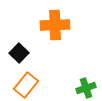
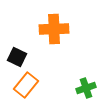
orange cross: moved 1 px left, 4 px down
black square: moved 2 px left, 4 px down; rotated 18 degrees counterclockwise
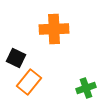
black square: moved 1 px left, 1 px down
orange rectangle: moved 3 px right, 3 px up
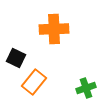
orange rectangle: moved 5 px right
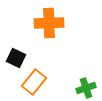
orange cross: moved 5 px left, 6 px up
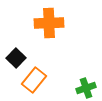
black square: rotated 18 degrees clockwise
orange rectangle: moved 2 px up
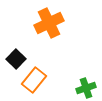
orange cross: rotated 24 degrees counterclockwise
black square: moved 1 px down
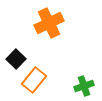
green cross: moved 2 px left, 2 px up
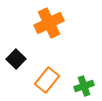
orange rectangle: moved 13 px right
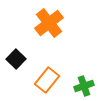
orange cross: rotated 12 degrees counterclockwise
